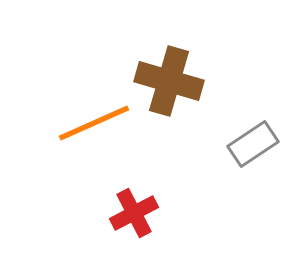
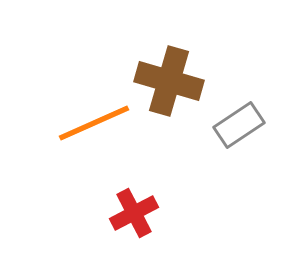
gray rectangle: moved 14 px left, 19 px up
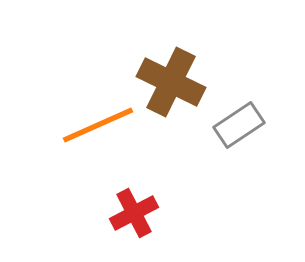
brown cross: moved 2 px right, 1 px down; rotated 10 degrees clockwise
orange line: moved 4 px right, 2 px down
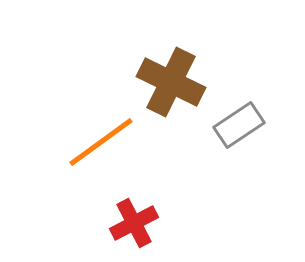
orange line: moved 3 px right, 17 px down; rotated 12 degrees counterclockwise
red cross: moved 10 px down
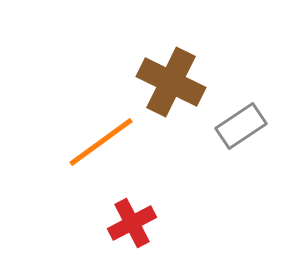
gray rectangle: moved 2 px right, 1 px down
red cross: moved 2 px left
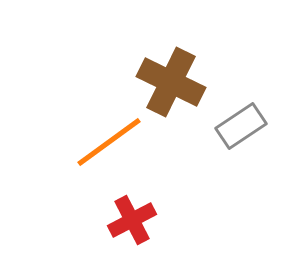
orange line: moved 8 px right
red cross: moved 3 px up
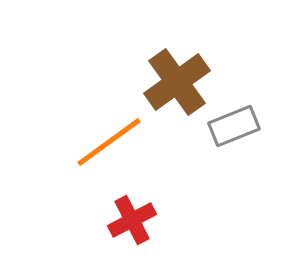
brown cross: moved 6 px right; rotated 28 degrees clockwise
gray rectangle: moved 7 px left; rotated 12 degrees clockwise
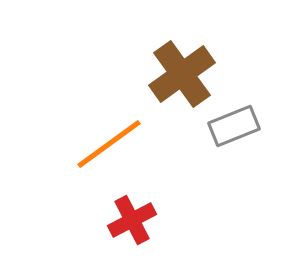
brown cross: moved 5 px right, 8 px up
orange line: moved 2 px down
